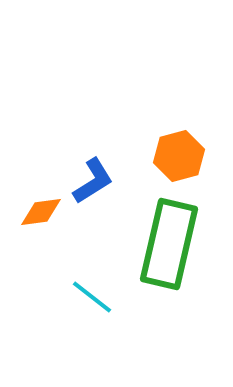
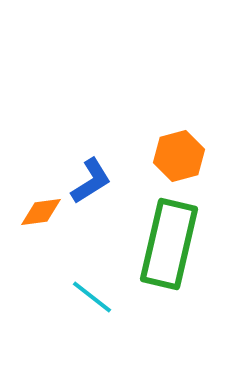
blue L-shape: moved 2 px left
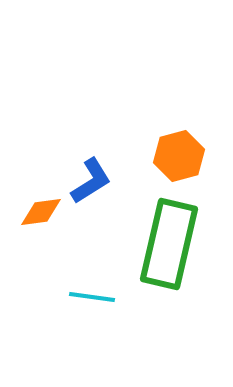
cyan line: rotated 30 degrees counterclockwise
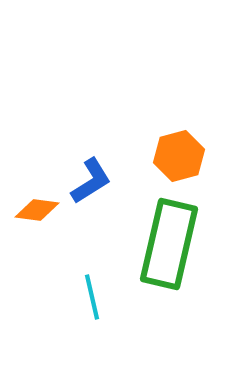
orange diamond: moved 4 px left, 2 px up; rotated 15 degrees clockwise
cyan line: rotated 69 degrees clockwise
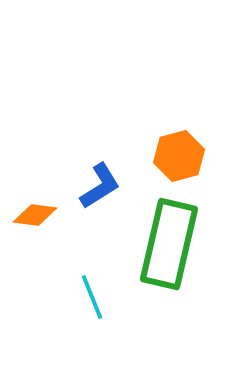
blue L-shape: moved 9 px right, 5 px down
orange diamond: moved 2 px left, 5 px down
cyan line: rotated 9 degrees counterclockwise
